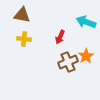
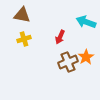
yellow cross: rotated 24 degrees counterclockwise
orange star: moved 1 px down
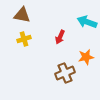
cyan arrow: moved 1 px right
orange star: rotated 21 degrees clockwise
brown cross: moved 3 px left, 11 px down
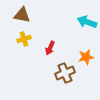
red arrow: moved 10 px left, 11 px down
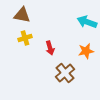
yellow cross: moved 1 px right, 1 px up
red arrow: rotated 40 degrees counterclockwise
orange star: moved 6 px up
brown cross: rotated 18 degrees counterclockwise
